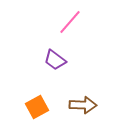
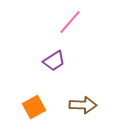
purple trapezoid: moved 1 px left, 1 px down; rotated 70 degrees counterclockwise
orange square: moved 3 px left
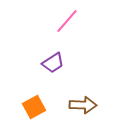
pink line: moved 3 px left, 1 px up
purple trapezoid: moved 1 px left, 2 px down
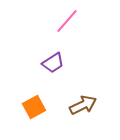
brown arrow: rotated 28 degrees counterclockwise
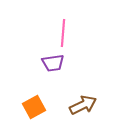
pink line: moved 4 px left, 12 px down; rotated 36 degrees counterclockwise
purple trapezoid: rotated 25 degrees clockwise
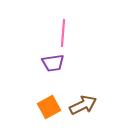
orange square: moved 15 px right
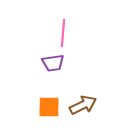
orange square: rotated 30 degrees clockwise
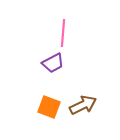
purple trapezoid: rotated 20 degrees counterclockwise
orange square: rotated 20 degrees clockwise
